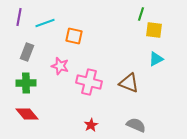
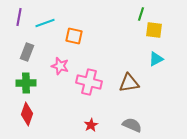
brown triangle: rotated 30 degrees counterclockwise
red diamond: rotated 60 degrees clockwise
gray semicircle: moved 4 px left
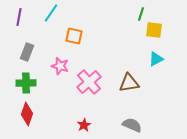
cyan line: moved 6 px right, 10 px up; rotated 36 degrees counterclockwise
pink cross: rotated 35 degrees clockwise
red star: moved 7 px left
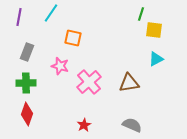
orange square: moved 1 px left, 2 px down
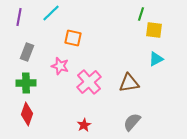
cyan line: rotated 12 degrees clockwise
gray semicircle: moved 3 px up; rotated 72 degrees counterclockwise
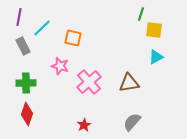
cyan line: moved 9 px left, 15 px down
gray rectangle: moved 4 px left, 6 px up; rotated 48 degrees counterclockwise
cyan triangle: moved 2 px up
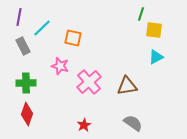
brown triangle: moved 2 px left, 3 px down
gray semicircle: moved 1 px right, 1 px down; rotated 84 degrees clockwise
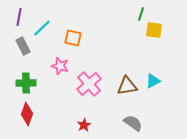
cyan triangle: moved 3 px left, 24 px down
pink cross: moved 2 px down
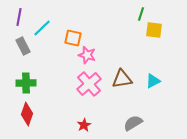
pink star: moved 27 px right, 11 px up
brown triangle: moved 5 px left, 7 px up
gray semicircle: rotated 66 degrees counterclockwise
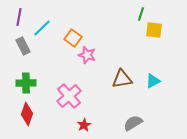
orange square: rotated 24 degrees clockwise
pink cross: moved 20 px left, 12 px down
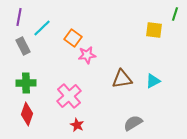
green line: moved 34 px right
pink star: rotated 24 degrees counterclockwise
red star: moved 7 px left; rotated 16 degrees counterclockwise
